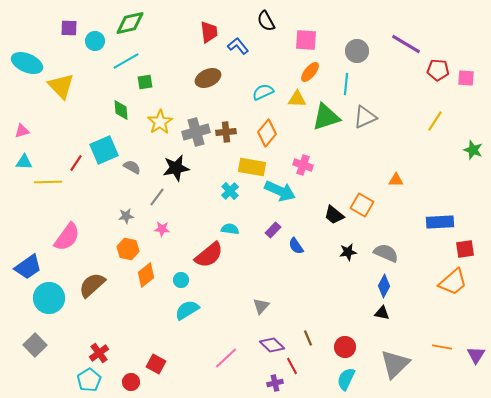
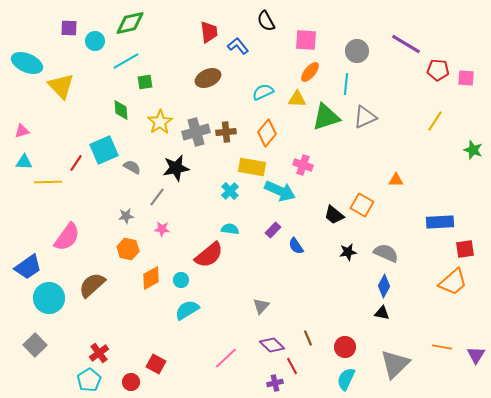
orange diamond at (146, 275): moved 5 px right, 3 px down; rotated 10 degrees clockwise
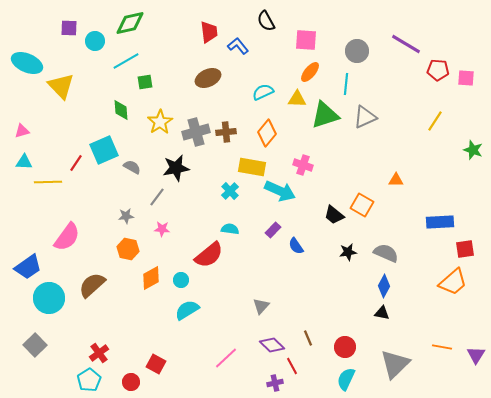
green triangle at (326, 117): moved 1 px left, 2 px up
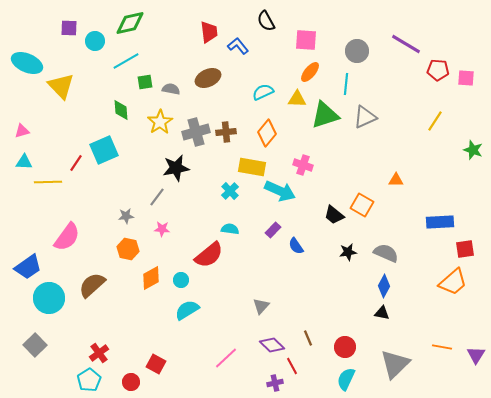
gray semicircle at (132, 167): moved 39 px right, 78 px up; rotated 18 degrees counterclockwise
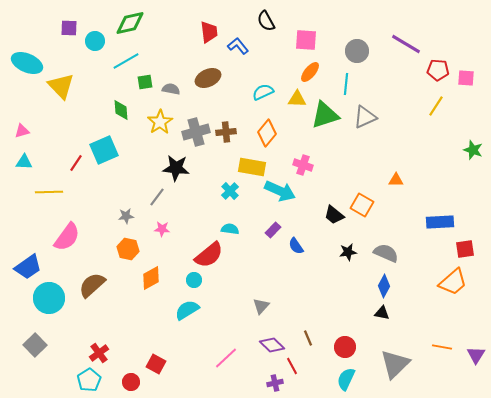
yellow line at (435, 121): moved 1 px right, 15 px up
black star at (176, 168): rotated 16 degrees clockwise
yellow line at (48, 182): moved 1 px right, 10 px down
cyan circle at (181, 280): moved 13 px right
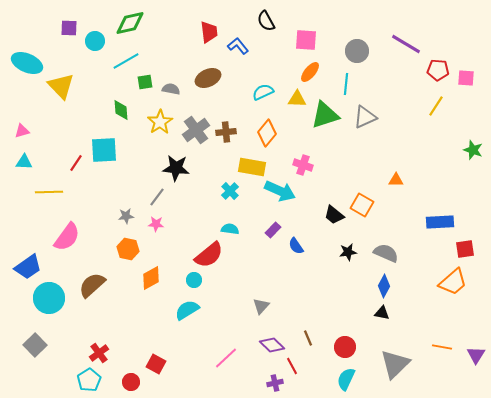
gray cross at (196, 132): moved 2 px up; rotated 20 degrees counterclockwise
cyan square at (104, 150): rotated 20 degrees clockwise
pink star at (162, 229): moved 6 px left, 5 px up
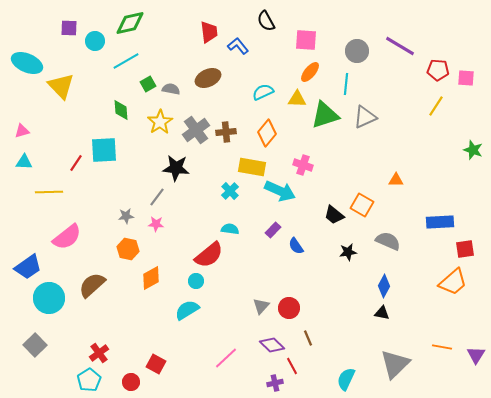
purple line at (406, 44): moved 6 px left, 2 px down
green square at (145, 82): moved 3 px right, 2 px down; rotated 21 degrees counterclockwise
pink semicircle at (67, 237): rotated 16 degrees clockwise
gray semicircle at (386, 253): moved 2 px right, 12 px up
cyan circle at (194, 280): moved 2 px right, 1 px down
red circle at (345, 347): moved 56 px left, 39 px up
